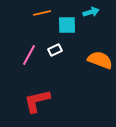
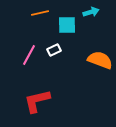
orange line: moved 2 px left
white rectangle: moved 1 px left
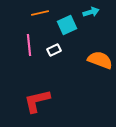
cyan square: rotated 24 degrees counterclockwise
pink line: moved 10 px up; rotated 35 degrees counterclockwise
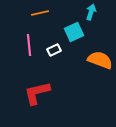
cyan arrow: rotated 56 degrees counterclockwise
cyan square: moved 7 px right, 7 px down
red L-shape: moved 8 px up
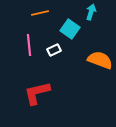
cyan square: moved 4 px left, 3 px up; rotated 30 degrees counterclockwise
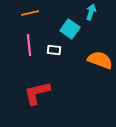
orange line: moved 10 px left
white rectangle: rotated 32 degrees clockwise
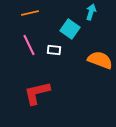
pink line: rotated 20 degrees counterclockwise
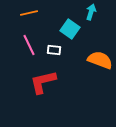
orange line: moved 1 px left
red L-shape: moved 6 px right, 11 px up
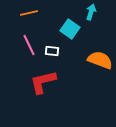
white rectangle: moved 2 px left, 1 px down
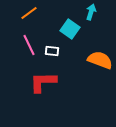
orange line: rotated 24 degrees counterclockwise
red L-shape: rotated 12 degrees clockwise
